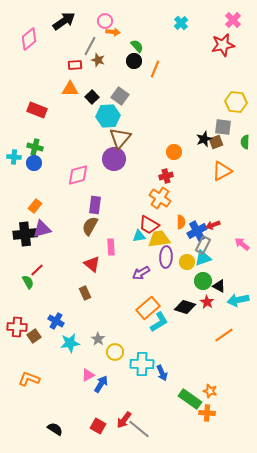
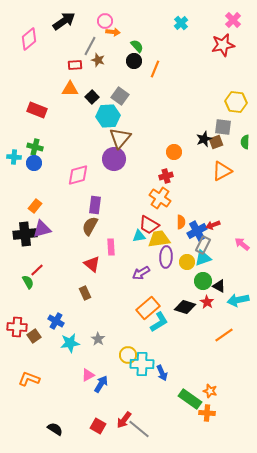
yellow circle at (115, 352): moved 13 px right, 3 px down
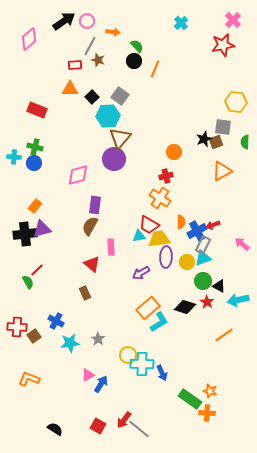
pink circle at (105, 21): moved 18 px left
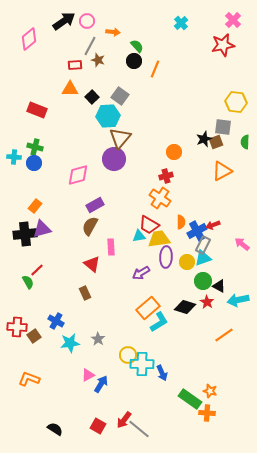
purple rectangle at (95, 205): rotated 54 degrees clockwise
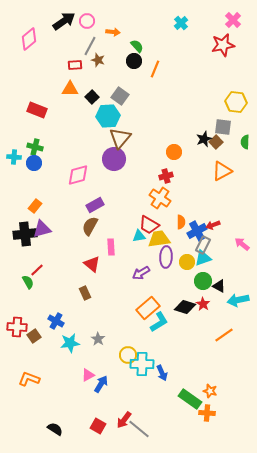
brown square at (216, 142): rotated 24 degrees counterclockwise
red star at (207, 302): moved 4 px left, 2 px down
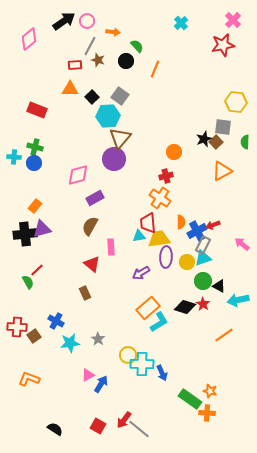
black circle at (134, 61): moved 8 px left
purple rectangle at (95, 205): moved 7 px up
red trapezoid at (149, 225): moved 1 px left, 2 px up; rotated 55 degrees clockwise
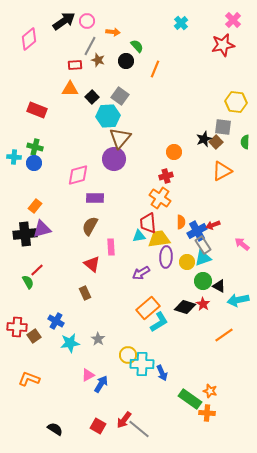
purple rectangle at (95, 198): rotated 30 degrees clockwise
gray rectangle at (203, 245): rotated 60 degrees counterclockwise
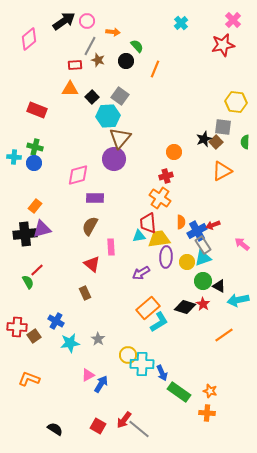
green rectangle at (190, 399): moved 11 px left, 7 px up
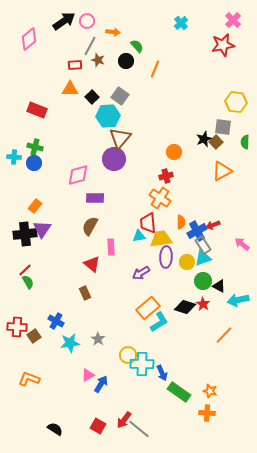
purple triangle at (42, 229): rotated 42 degrees counterclockwise
yellow trapezoid at (159, 239): moved 2 px right
red line at (37, 270): moved 12 px left
orange line at (224, 335): rotated 12 degrees counterclockwise
